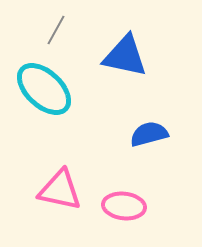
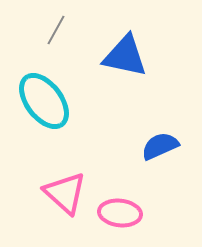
cyan ellipse: moved 12 px down; rotated 10 degrees clockwise
blue semicircle: moved 11 px right, 12 px down; rotated 9 degrees counterclockwise
pink triangle: moved 5 px right, 3 px down; rotated 30 degrees clockwise
pink ellipse: moved 4 px left, 7 px down
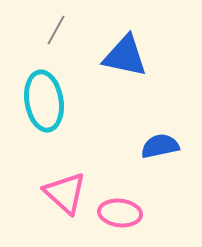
cyan ellipse: rotated 28 degrees clockwise
blue semicircle: rotated 12 degrees clockwise
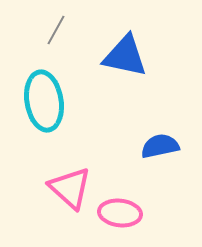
pink triangle: moved 5 px right, 5 px up
